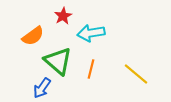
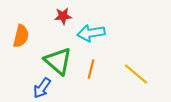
red star: rotated 24 degrees clockwise
orange semicircle: moved 12 px left; rotated 40 degrees counterclockwise
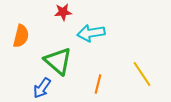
red star: moved 4 px up
orange line: moved 7 px right, 15 px down
yellow line: moved 6 px right; rotated 16 degrees clockwise
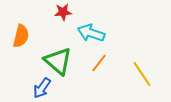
cyan arrow: rotated 28 degrees clockwise
orange line: moved 1 px right, 21 px up; rotated 24 degrees clockwise
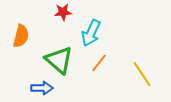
cyan arrow: rotated 84 degrees counterclockwise
green triangle: moved 1 px right, 1 px up
blue arrow: rotated 125 degrees counterclockwise
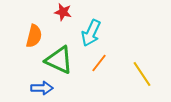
red star: rotated 18 degrees clockwise
orange semicircle: moved 13 px right
green triangle: rotated 16 degrees counterclockwise
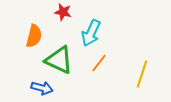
yellow line: rotated 52 degrees clockwise
blue arrow: rotated 15 degrees clockwise
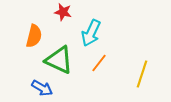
blue arrow: rotated 15 degrees clockwise
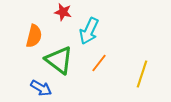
cyan arrow: moved 2 px left, 2 px up
green triangle: rotated 12 degrees clockwise
blue arrow: moved 1 px left
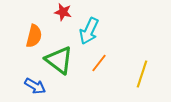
blue arrow: moved 6 px left, 2 px up
